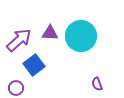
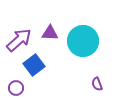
cyan circle: moved 2 px right, 5 px down
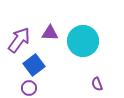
purple arrow: rotated 12 degrees counterclockwise
purple circle: moved 13 px right
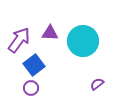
purple semicircle: rotated 72 degrees clockwise
purple circle: moved 2 px right
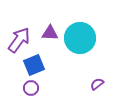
cyan circle: moved 3 px left, 3 px up
blue square: rotated 15 degrees clockwise
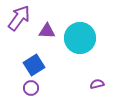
purple triangle: moved 3 px left, 2 px up
purple arrow: moved 22 px up
blue square: rotated 10 degrees counterclockwise
purple semicircle: rotated 24 degrees clockwise
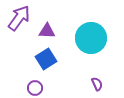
cyan circle: moved 11 px right
blue square: moved 12 px right, 6 px up
purple semicircle: rotated 80 degrees clockwise
purple circle: moved 4 px right
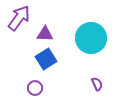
purple triangle: moved 2 px left, 3 px down
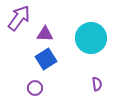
purple semicircle: rotated 16 degrees clockwise
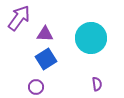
purple circle: moved 1 px right, 1 px up
